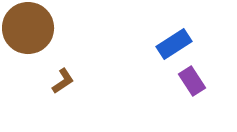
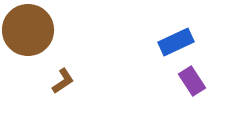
brown circle: moved 2 px down
blue rectangle: moved 2 px right, 2 px up; rotated 8 degrees clockwise
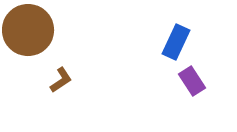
blue rectangle: rotated 40 degrees counterclockwise
brown L-shape: moved 2 px left, 1 px up
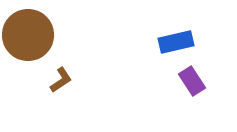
brown circle: moved 5 px down
blue rectangle: rotated 52 degrees clockwise
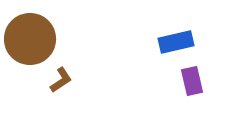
brown circle: moved 2 px right, 4 px down
purple rectangle: rotated 20 degrees clockwise
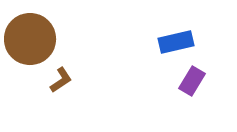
purple rectangle: rotated 44 degrees clockwise
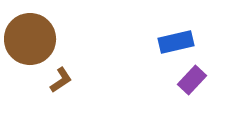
purple rectangle: moved 1 px up; rotated 12 degrees clockwise
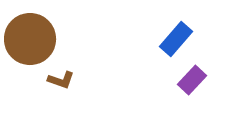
blue rectangle: moved 3 px up; rotated 36 degrees counterclockwise
brown L-shape: rotated 52 degrees clockwise
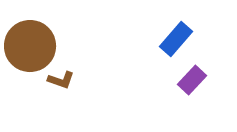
brown circle: moved 7 px down
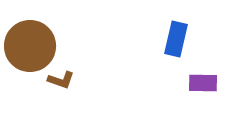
blue rectangle: rotated 28 degrees counterclockwise
purple rectangle: moved 11 px right, 3 px down; rotated 48 degrees clockwise
